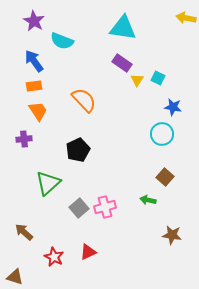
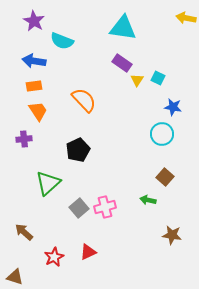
blue arrow: rotated 45 degrees counterclockwise
red star: rotated 18 degrees clockwise
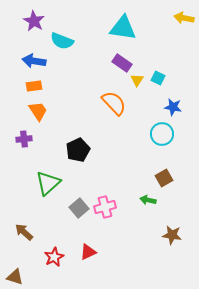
yellow arrow: moved 2 px left
orange semicircle: moved 30 px right, 3 px down
brown square: moved 1 px left, 1 px down; rotated 18 degrees clockwise
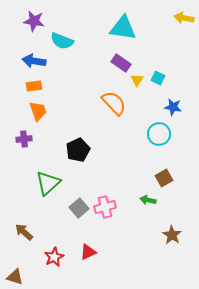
purple star: rotated 20 degrees counterclockwise
purple rectangle: moved 1 px left
orange trapezoid: rotated 15 degrees clockwise
cyan circle: moved 3 px left
brown star: rotated 24 degrees clockwise
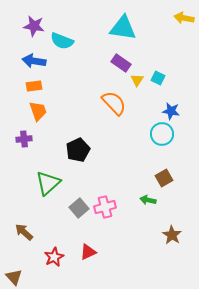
purple star: moved 5 px down
blue star: moved 2 px left, 4 px down
cyan circle: moved 3 px right
brown triangle: moved 1 px left; rotated 30 degrees clockwise
